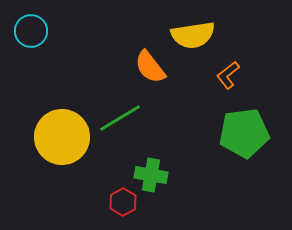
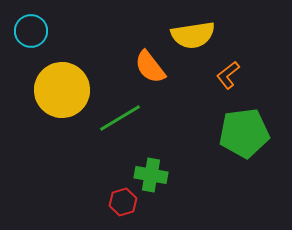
yellow circle: moved 47 px up
red hexagon: rotated 12 degrees clockwise
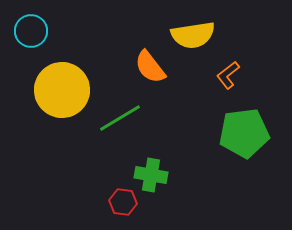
red hexagon: rotated 24 degrees clockwise
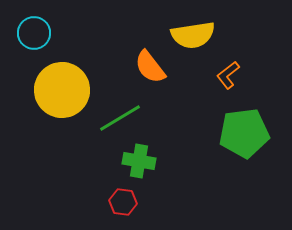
cyan circle: moved 3 px right, 2 px down
green cross: moved 12 px left, 14 px up
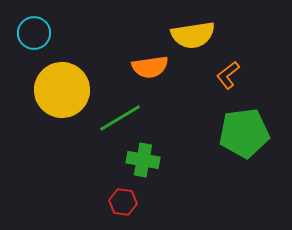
orange semicircle: rotated 60 degrees counterclockwise
green cross: moved 4 px right, 1 px up
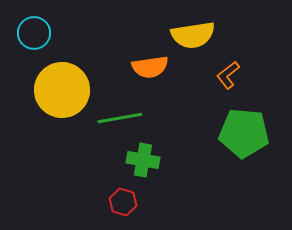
green line: rotated 21 degrees clockwise
green pentagon: rotated 12 degrees clockwise
red hexagon: rotated 8 degrees clockwise
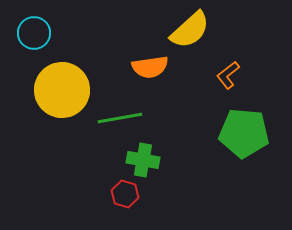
yellow semicircle: moved 3 px left, 5 px up; rotated 33 degrees counterclockwise
red hexagon: moved 2 px right, 8 px up
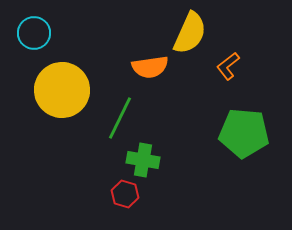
yellow semicircle: moved 3 px down; rotated 24 degrees counterclockwise
orange L-shape: moved 9 px up
green line: rotated 54 degrees counterclockwise
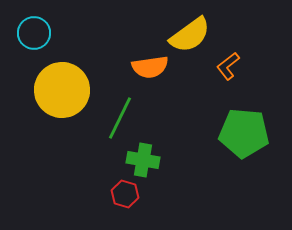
yellow semicircle: moved 2 px down; rotated 30 degrees clockwise
